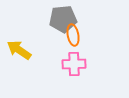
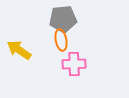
orange ellipse: moved 12 px left, 5 px down
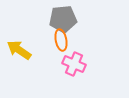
pink cross: rotated 25 degrees clockwise
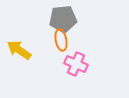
pink cross: moved 2 px right
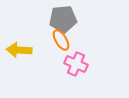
orange ellipse: rotated 20 degrees counterclockwise
yellow arrow: rotated 30 degrees counterclockwise
